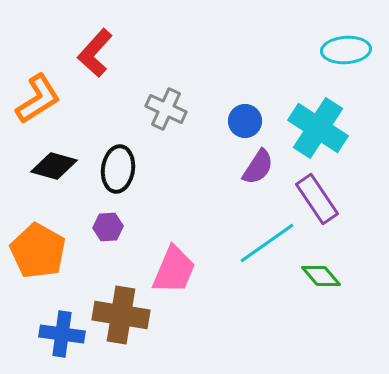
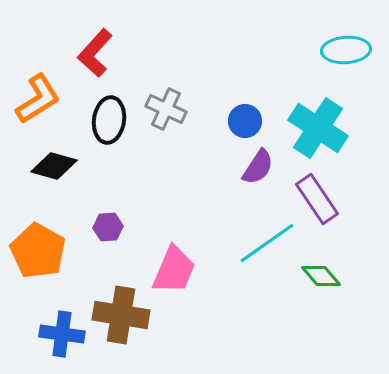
black ellipse: moved 9 px left, 49 px up
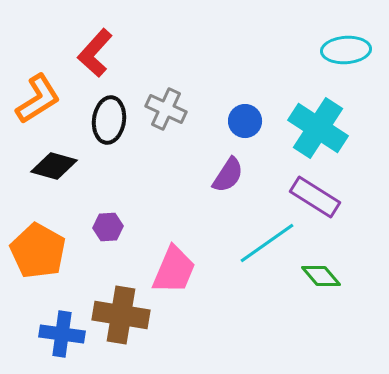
purple semicircle: moved 30 px left, 8 px down
purple rectangle: moved 2 px left, 2 px up; rotated 24 degrees counterclockwise
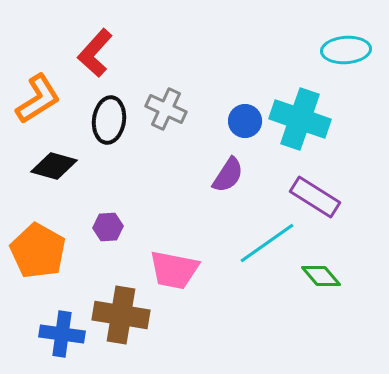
cyan cross: moved 18 px left, 9 px up; rotated 14 degrees counterclockwise
pink trapezoid: rotated 78 degrees clockwise
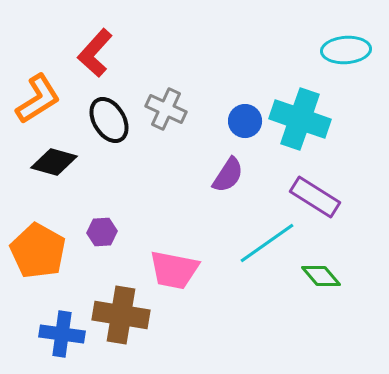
black ellipse: rotated 39 degrees counterclockwise
black diamond: moved 4 px up
purple hexagon: moved 6 px left, 5 px down
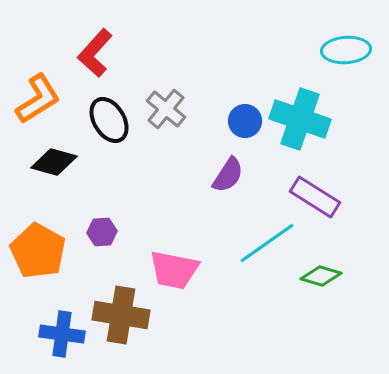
gray cross: rotated 15 degrees clockwise
green diamond: rotated 33 degrees counterclockwise
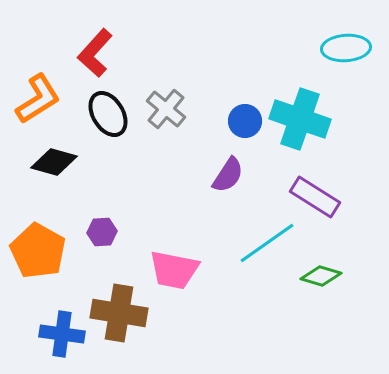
cyan ellipse: moved 2 px up
black ellipse: moved 1 px left, 6 px up
brown cross: moved 2 px left, 2 px up
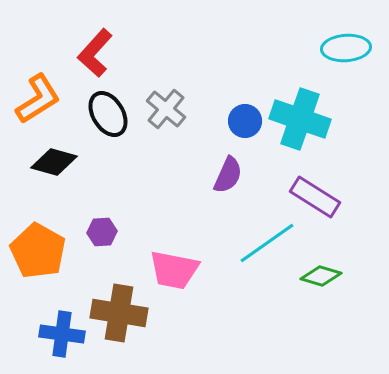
purple semicircle: rotated 9 degrees counterclockwise
